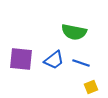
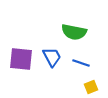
blue trapezoid: moved 2 px left, 3 px up; rotated 80 degrees counterclockwise
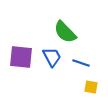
green semicircle: moved 9 px left; rotated 35 degrees clockwise
purple square: moved 2 px up
yellow square: rotated 32 degrees clockwise
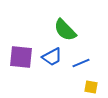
green semicircle: moved 2 px up
blue trapezoid: rotated 90 degrees clockwise
blue line: rotated 42 degrees counterclockwise
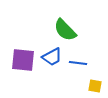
purple square: moved 2 px right, 3 px down
blue line: moved 3 px left; rotated 30 degrees clockwise
yellow square: moved 4 px right, 1 px up
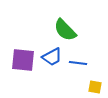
yellow square: moved 1 px down
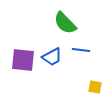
green semicircle: moved 7 px up
blue line: moved 3 px right, 13 px up
